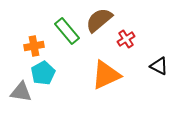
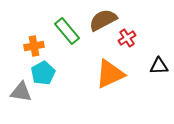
brown semicircle: moved 4 px right; rotated 12 degrees clockwise
red cross: moved 1 px right, 1 px up
black triangle: rotated 30 degrees counterclockwise
orange triangle: moved 4 px right, 1 px up
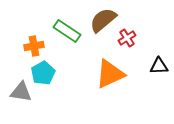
brown semicircle: rotated 12 degrees counterclockwise
green rectangle: rotated 16 degrees counterclockwise
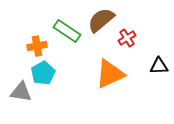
brown semicircle: moved 2 px left
orange cross: moved 3 px right
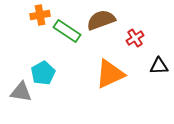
brown semicircle: rotated 20 degrees clockwise
red cross: moved 8 px right
orange cross: moved 3 px right, 31 px up
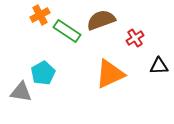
orange cross: rotated 18 degrees counterclockwise
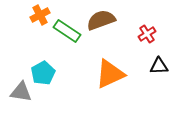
red cross: moved 12 px right, 4 px up
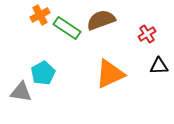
green rectangle: moved 3 px up
